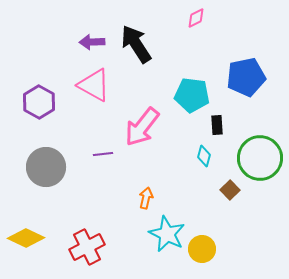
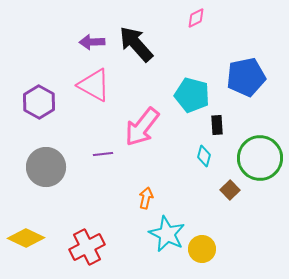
black arrow: rotated 9 degrees counterclockwise
cyan pentagon: rotated 8 degrees clockwise
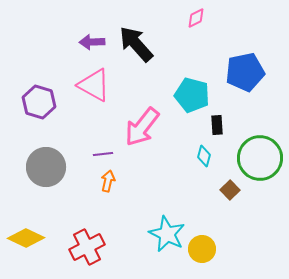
blue pentagon: moved 1 px left, 5 px up
purple hexagon: rotated 12 degrees counterclockwise
orange arrow: moved 38 px left, 17 px up
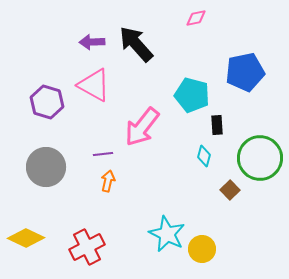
pink diamond: rotated 15 degrees clockwise
purple hexagon: moved 8 px right
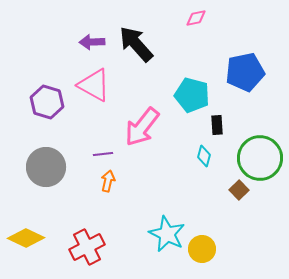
brown square: moved 9 px right
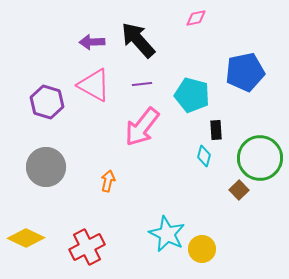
black arrow: moved 2 px right, 4 px up
black rectangle: moved 1 px left, 5 px down
purple line: moved 39 px right, 70 px up
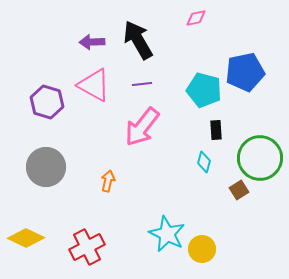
black arrow: rotated 12 degrees clockwise
cyan pentagon: moved 12 px right, 5 px up
cyan diamond: moved 6 px down
brown square: rotated 12 degrees clockwise
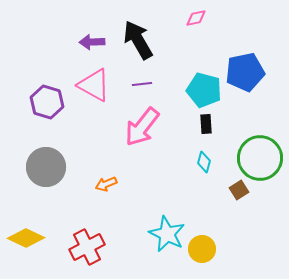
black rectangle: moved 10 px left, 6 px up
orange arrow: moved 2 px left, 3 px down; rotated 125 degrees counterclockwise
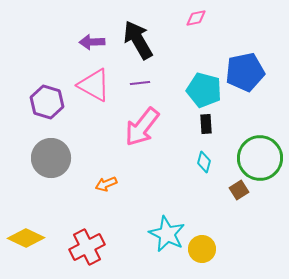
purple line: moved 2 px left, 1 px up
gray circle: moved 5 px right, 9 px up
